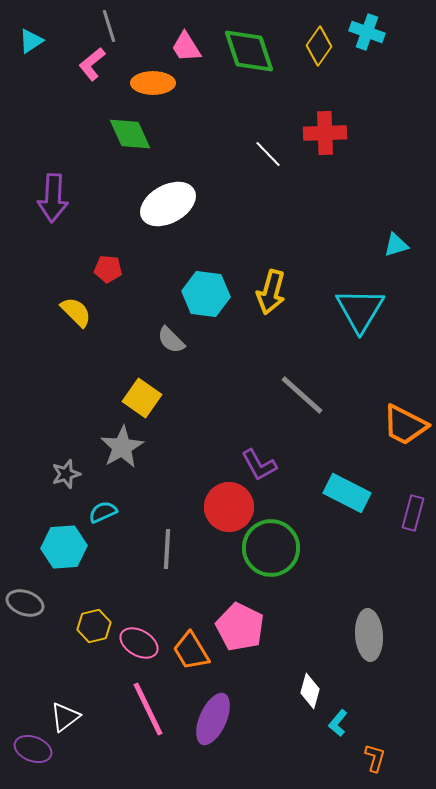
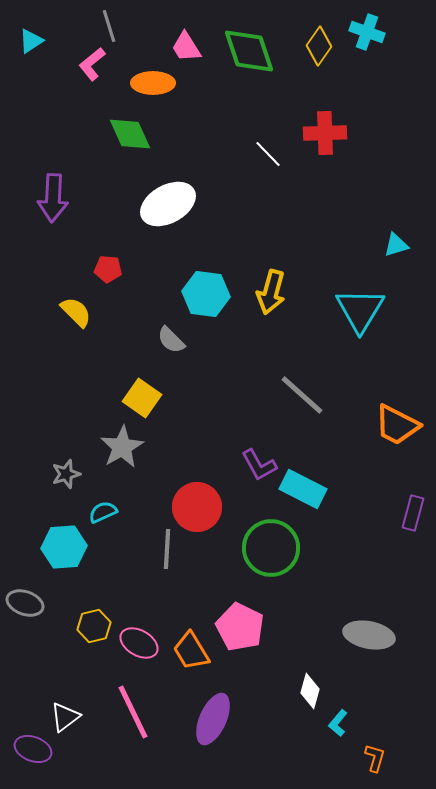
orange trapezoid at (405, 425): moved 8 px left
cyan rectangle at (347, 493): moved 44 px left, 4 px up
red circle at (229, 507): moved 32 px left
gray ellipse at (369, 635): rotated 75 degrees counterclockwise
pink line at (148, 709): moved 15 px left, 3 px down
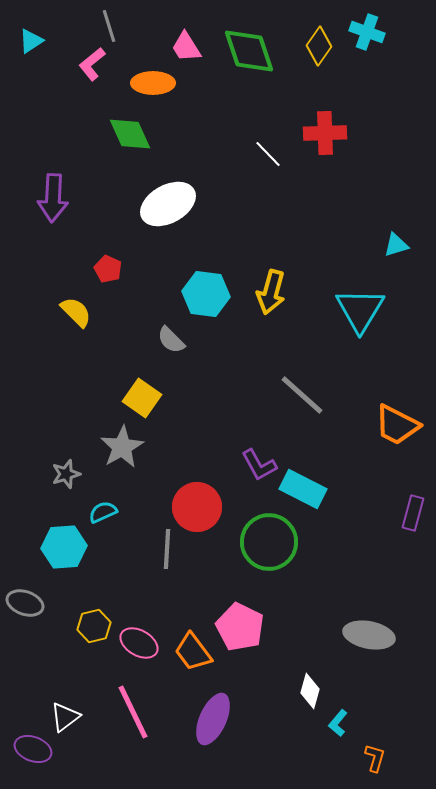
red pentagon at (108, 269): rotated 20 degrees clockwise
green circle at (271, 548): moved 2 px left, 6 px up
orange trapezoid at (191, 651): moved 2 px right, 1 px down; rotated 6 degrees counterclockwise
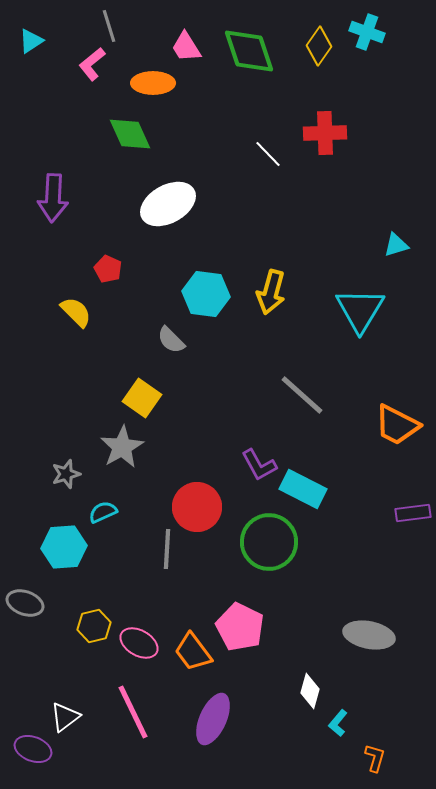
purple rectangle at (413, 513): rotated 68 degrees clockwise
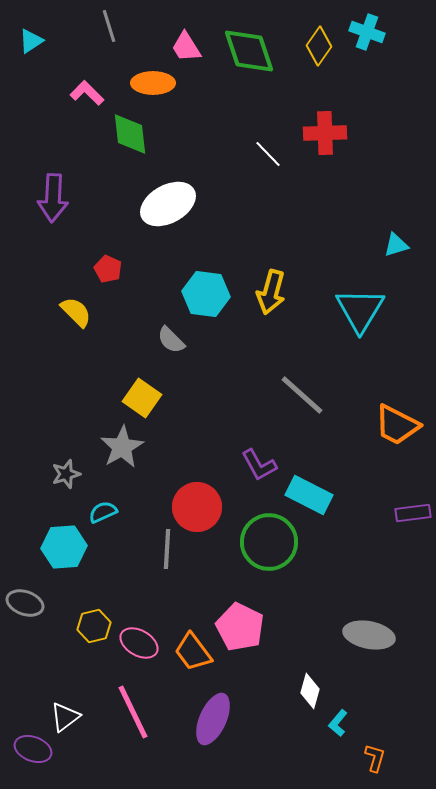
pink L-shape at (92, 64): moved 5 px left, 29 px down; rotated 84 degrees clockwise
green diamond at (130, 134): rotated 18 degrees clockwise
cyan rectangle at (303, 489): moved 6 px right, 6 px down
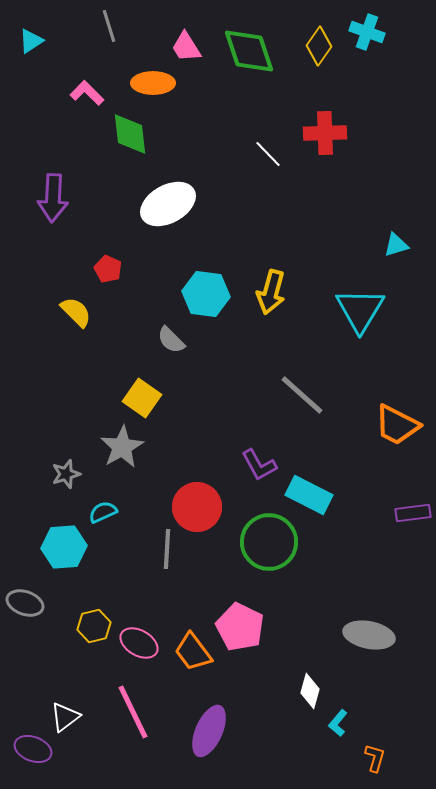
purple ellipse at (213, 719): moved 4 px left, 12 px down
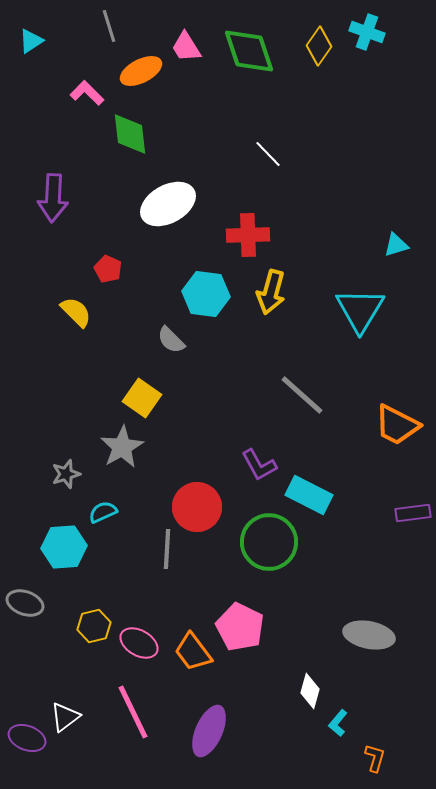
orange ellipse at (153, 83): moved 12 px left, 12 px up; rotated 27 degrees counterclockwise
red cross at (325, 133): moved 77 px left, 102 px down
purple ellipse at (33, 749): moved 6 px left, 11 px up
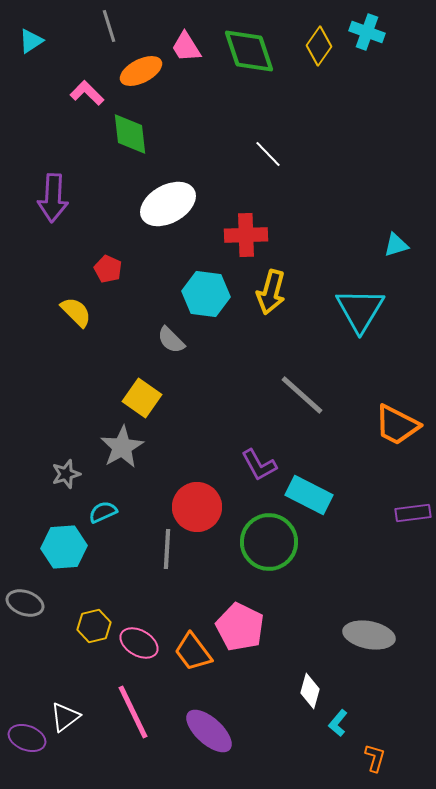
red cross at (248, 235): moved 2 px left
purple ellipse at (209, 731): rotated 72 degrees counterclockwise
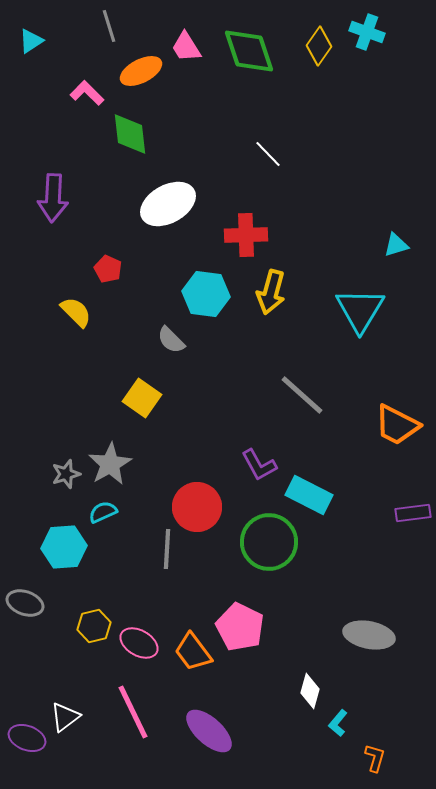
gray star at (122, 447): moved 12 px left, 17 px down
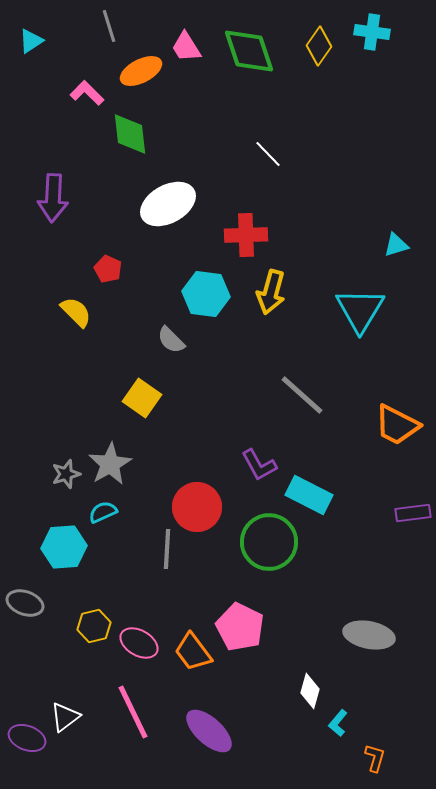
cyan cross at (367, 32): moved 5 px right; rotated 12 degrees counterclockwise
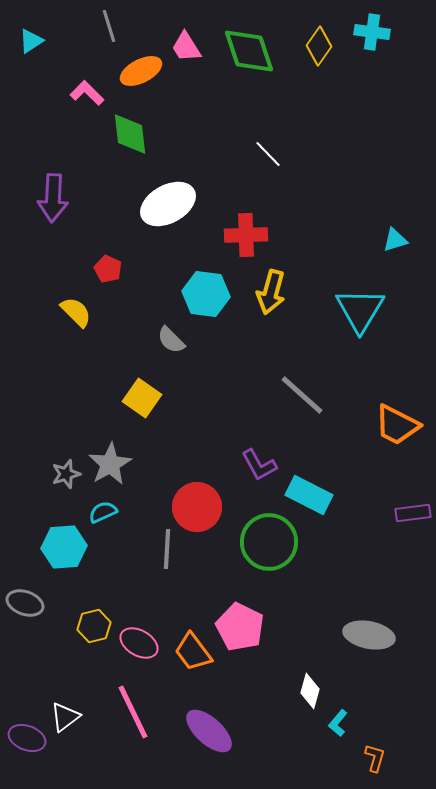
cyan triangle at (396, 245): moved 1 px left, 5 px up
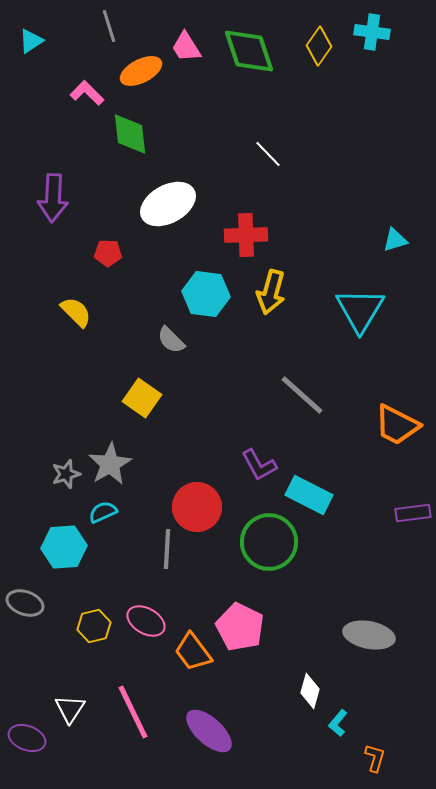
red pentagon at (108, 269): moved 16 px up; rotated 24 degrees counterclockwise
pink ellipse at (139, 643): moved 7 px right, 22 px up
white triangle at (65, 717): moved 5 px right, 8 px up; rotated 20 degrees counterclockwise
